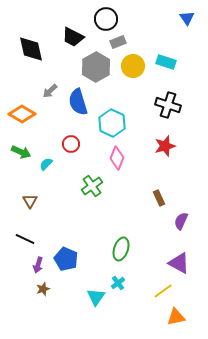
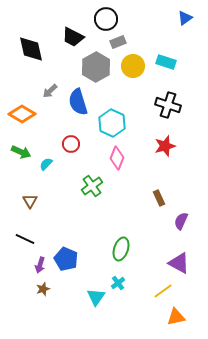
blue triangle: moved 2 px left; rotated 28 degrees clockwise
purple arrow: moved 2 px right
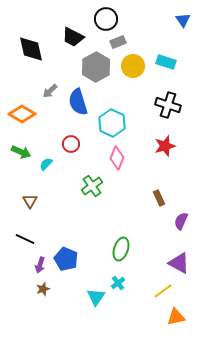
blue triangle: moved 2 px left, 2 px down; rotated 28 degrees counterclockwise
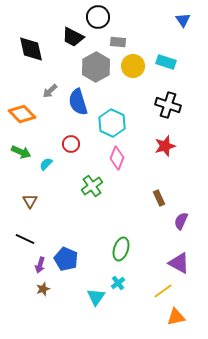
black circle: moved 8 px left, 2 px up
gray rectangle: rotated 28 degrees clockwise
orange diamond: rotated 16 degrees clockwise
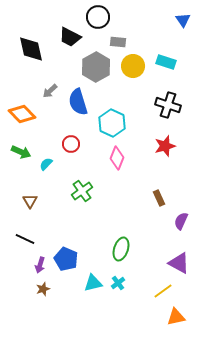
black trapezoid: moved 3 px left
green cross: moved 10 px left, 5 px down
cyan triangle: moved 3 px left, 14 px up; rotated 42 degrees clockwise
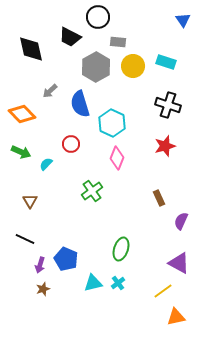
blue semicircle: moved 2 px right, 2 px down
green cross: moved 10 px right
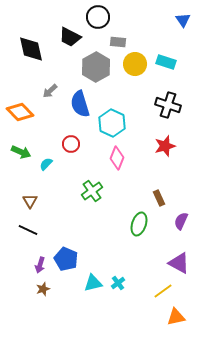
yellow circle: moved 2 px right, 2 px up
orange diamond: moved 2 px left, 2 px up
black line: moved 3 px right, 9 px up
green ellipse: moved 18 px right, 25 px up
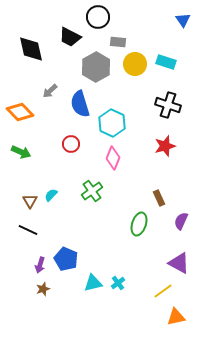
pink diamond: moved 4 px left
cyan semicircle: moved 5 px right, 31 px down
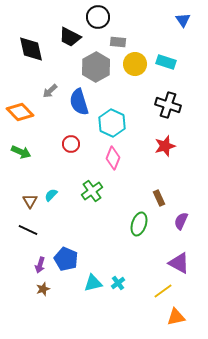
blue semicircle: moved 1 px left, 2 px up
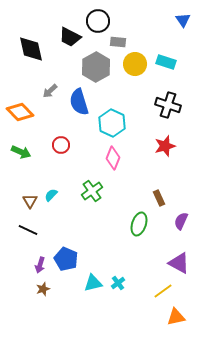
black circle: moved 4 px down
red circle: moved 10 px left, 1 px down
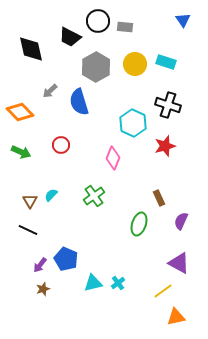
gray rectangle: moved 7 px right, 15 px up
cyan hexagon: moved 21 px right
green cross: moved 2 px right, 5 px down
purple arrow: rotated 21 degrees clockwise
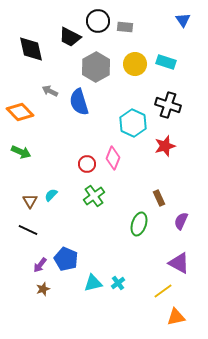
gray arrow: rotated 70 degrees clockwise
red circle: moved 26 px right, 19 px down
